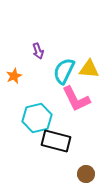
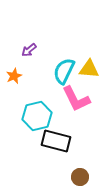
purple arrow: moved 9 px left, 1 px up; rotated 70 degrees clockwise
cyan hexagon: moved 2 px up
brown circle: moved 6 px left, 3 px down
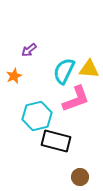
pink L-shape: rotated 84 degrees counterclockwise
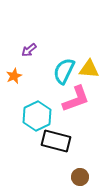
cyan hexagon: rotated 12 degrees counterclockwise
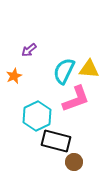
brown circle: moved 6 px left, 15 px up
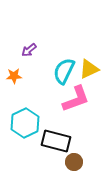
yellow triangle: rotated 30 degrees counterclockwise
orange star: rotated 21 degrees clockwise
cyan hexagon: moved 12 px left, 7 px down
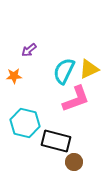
cyan hexagon: rotated 20 degrees counterclockwise
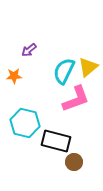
yellow triangle: moved 1 px left, 2 px up; rotated 15 degrees counterclockwise
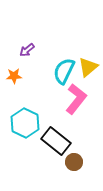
purple arrow: moved 2 px left
pink L-shape: rotated 32 degrees counterclockwise
cyan hexagon: rotated 12 degrees clockwise
black rectangle: rotated 24 degrees clockwise
